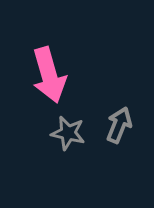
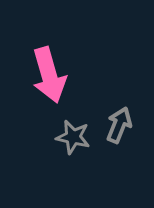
gray star: moved 5 px right, 4 px down
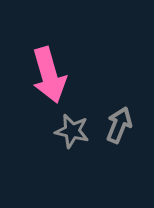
gray star: moved 1 px left, 6 px up
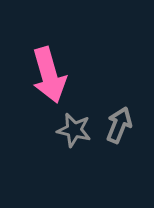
gray star: moved 2 px right, 1 px up
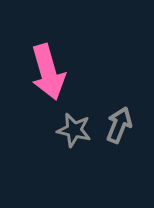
pink arrow: moved 1 px left, 3 px up
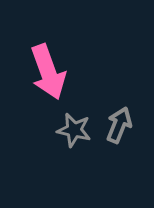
pink arrow: rotated 4 degrees counterclockwise
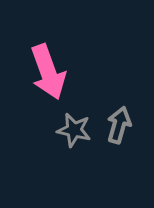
gray arrow: rotated 6 degrees counterclockwise
